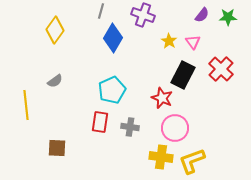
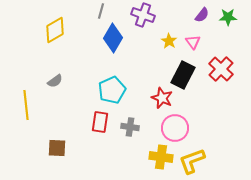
yellow diamond: rotated 24 degrees clockwise
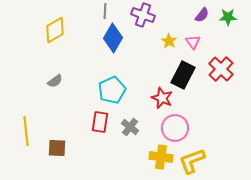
gray line: moved 4 px right; rotated 14 degrees counterclockwise
yellow line: moved 26 px down
gray cross: rotated 30 degrees clockwise
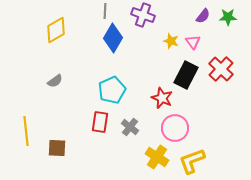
purple semicircle: moved 1 px right, 1 px down
yellow diamond: moved 1 px right
yellow star: moved 2 px right; rotated 14 degrees counterclockwise
black rectangle: moved 3 px right
yellow cross: moved 4 px left; rotated 25 degrees clockwise
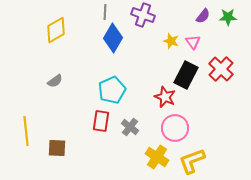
gray line: moved 1 px down
red star: moved 3 px right, 1 px up
red rectangle: moved 1 px right, 1 px up
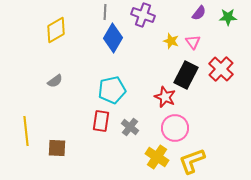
purple semicircle: moved 4 px left, 3 px up
cyan pentagon: rotated 12 degrees clockwise
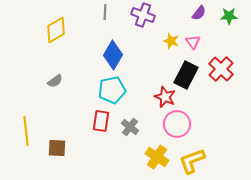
green star: moved 1 px right, 1 px up
blue diamond: moved 17 px down
pink circle: moved 2 px right, 4 px up
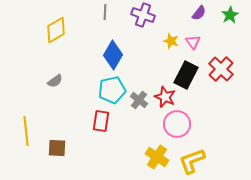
green star: moved 1 px right, 1 px up; rotated 30 degrees counterclockwise
gray cross: moved 9 px right, 27 px up
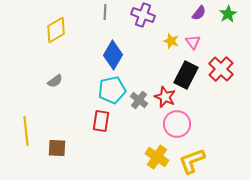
green star: moved 2 px left, 1 px up
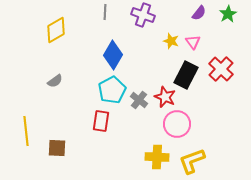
cyan pentagon: rotated 16 degrees counterclockwise
yellow cross: rotated 30 degrees counterclockwise
